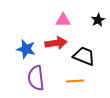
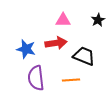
orange line: moved 4 px left, 1 px up
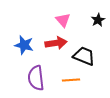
pink triangle: rotated 49 degrees clockwise
blue star: moved 2 px left, 4 px up
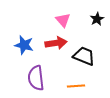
black star: moved 1 px left, 1 px up
orange line: moved 5 px right, 6 px down
